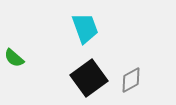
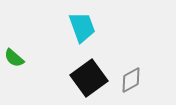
cyan trapezoid: moved 3 px left, 1 px up
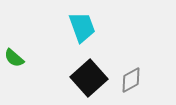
black square: rotated 6 degrees counterclockwise
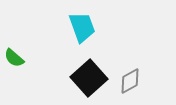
gray diamond: moved 1 px left, 1 px down
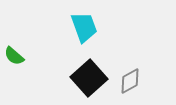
cyan trapezoid: moved 2 px right
green semicircle: moved 2 px up
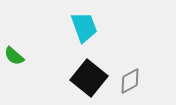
black square: rotated 9 degrees counterclockwise
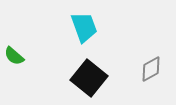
gray diamond: moved 21 px right, 12 px up
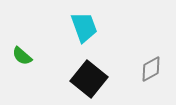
green semicircle: moved 8 px right
black square: moved 1 px down
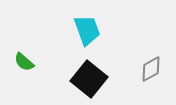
cyan trapezoid: moved 3 px right, 3 px down
green semicircle: moved 2 px right, 6 px down
